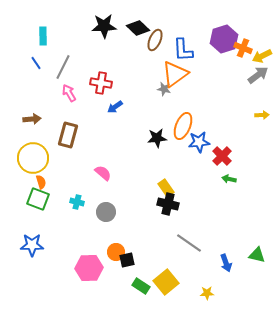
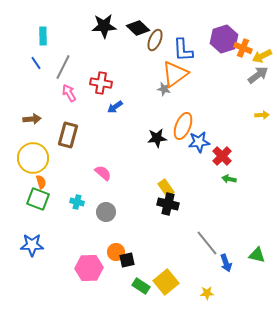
gray line at (189, 243): moved 18 px right; rotated 16 degrees clockwise
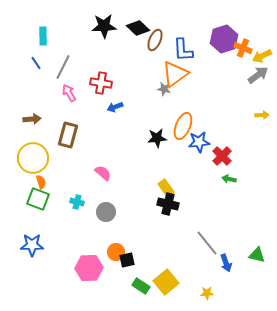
blue arrow at (115, 107): rotated 14 degrees clockwise
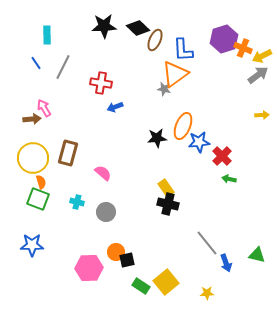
cyan rectangle at (43, 36): moved 4 px right, 1 px up
pink arrow at (69, 93): moved 25 px left, 15 px down
brown rectangle at (68, 135): moved 18 px down
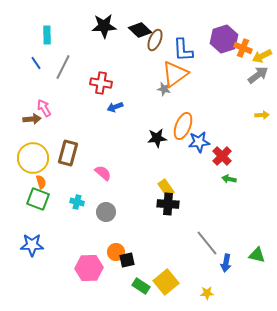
black diamond at (138, 28): moved 2 px right, 2 px down
black cross at (168, 204): rotated 10 degrees counterclockwise
blue arrow at (226, 263): rotated 30 degrees clockwise
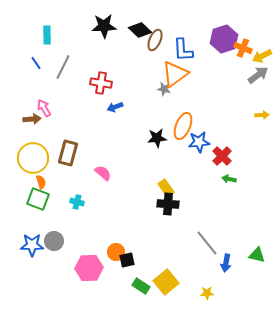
gray circle at (106, 212): moved 52 px left, 29 px down
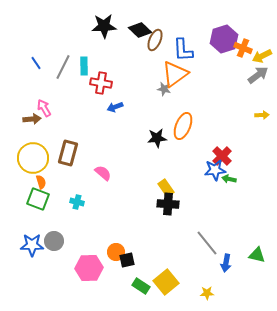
cyan rectangle at (47, 35): moved 37 px right, 31 px down
blue star at (199, 142): moved 16 px right, 28 px down
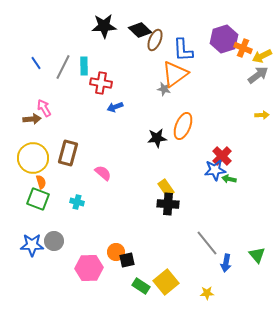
green triangle at (257, 255): rotated 36 degrees clockwise
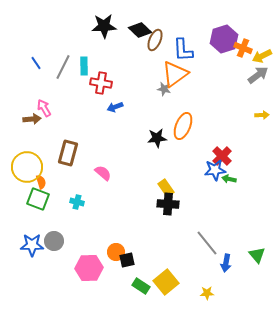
yellow circle at (33, 158): moved 6 px left, 9 px down
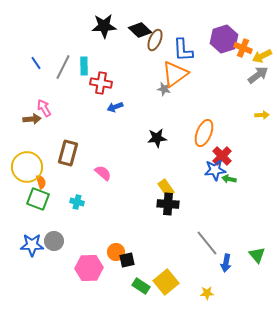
orange ellipse at (183, 126): moved 21 px right, 7 px down
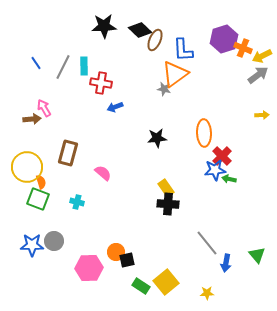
orange ellipse at (204, 133): rotated 24 degrees counterclockwise
